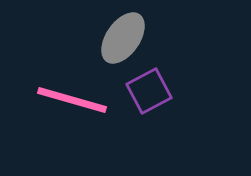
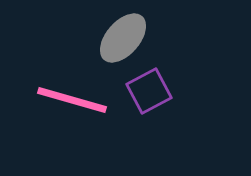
gray ellipse: rotated 6 degrees clockwise
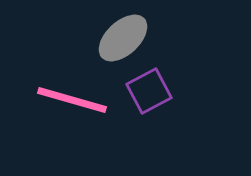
gray ellipse: rotated 6 degrees clockwise
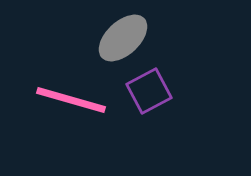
pink line: moved 1 px left
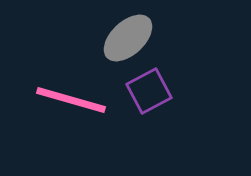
gray ellipse: moved 5 px right
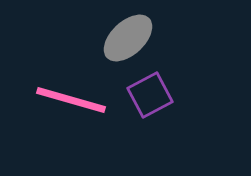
purple square: moved 1 px right, 4 px down
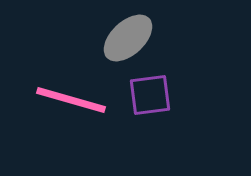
purple square: rotated 21 degrees clockwise
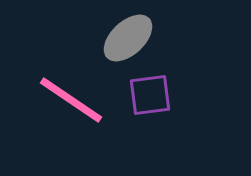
pink line: rotated 18 degrees clockwise
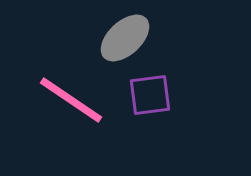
gray ellipse: moved 3 px left
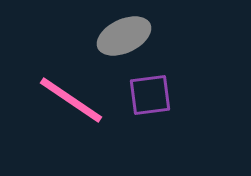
gray ellipse: moved 1 px left, 2 px up; rotated 18 degrees clockwise
